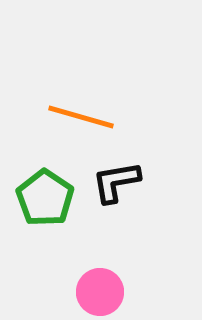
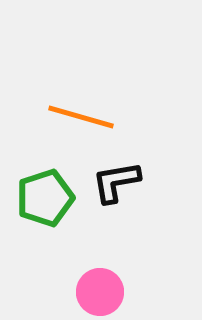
green pentagon: rotated 20 degrees clockwise
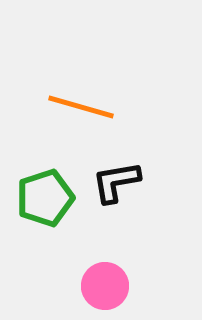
orange line: moved 10 px up
pink circle: moved 5 px right, 6 px up
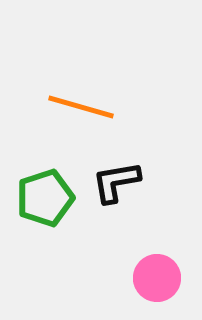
pink circle: moved 52 px right, 8 px up
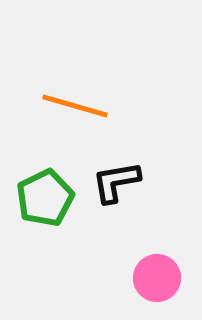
orange line: moved 6 px left, 1 px up
green pentagon: rotated 8 degrees counterclockwise
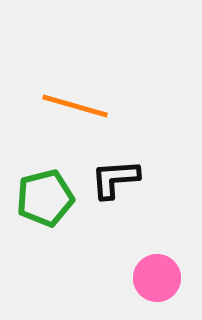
black L-shape: moved 1 px left, 3 px up; rotated 6 degrees clockwise
green pentagon: rotated 12 degrees clockwise
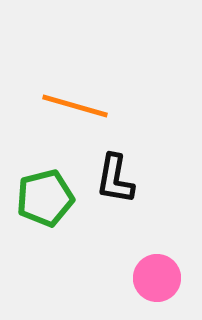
black L-shape: rotated 76 degrees counterclockwise
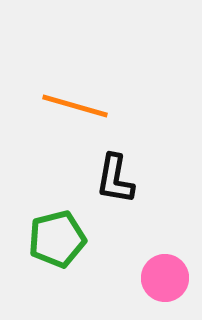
green pentagon: moved 12 px right, 41 px down
pink circle: moved 8 px right
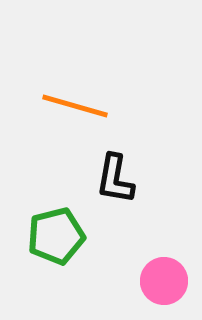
green pentagon: moved 1 px left, 3 px up
pink circle: moved 1 px left, 3 px down
